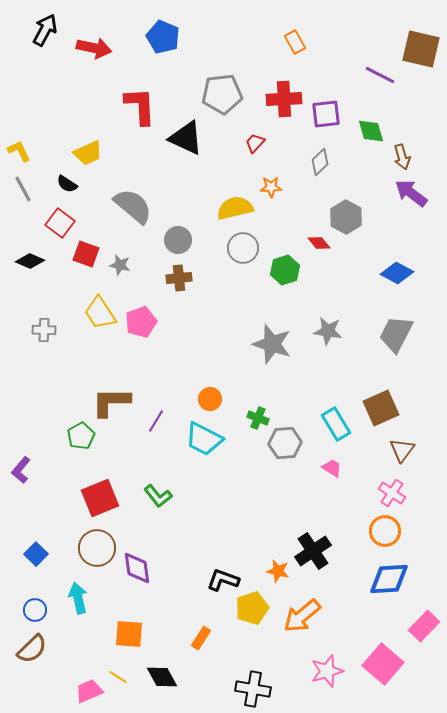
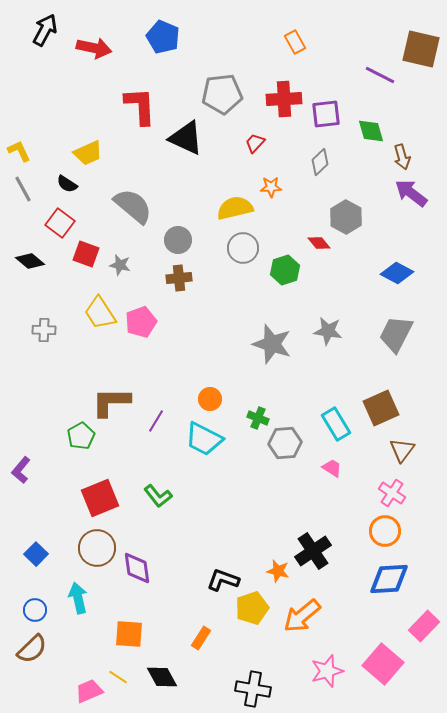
black diamond at (30, 261): rotated 16 degrees clockwise
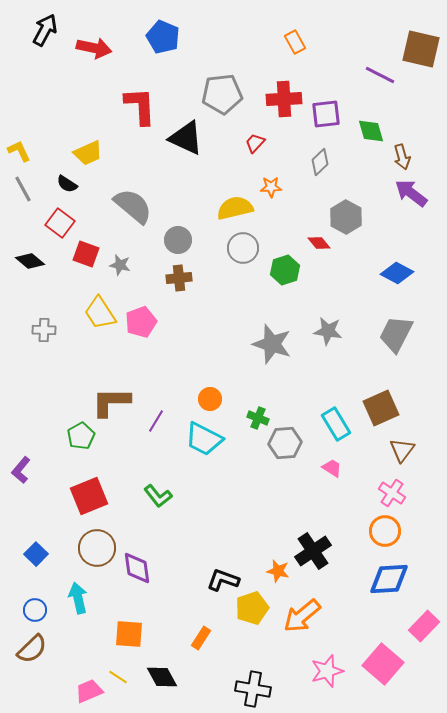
red square at (100, 498): moved 11 px left, 2 px up
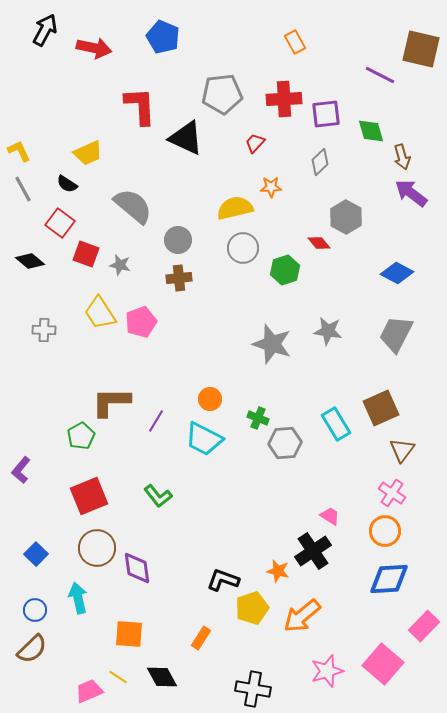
pink trapezoid at (332, 468): moved 2 px left, 48 px down
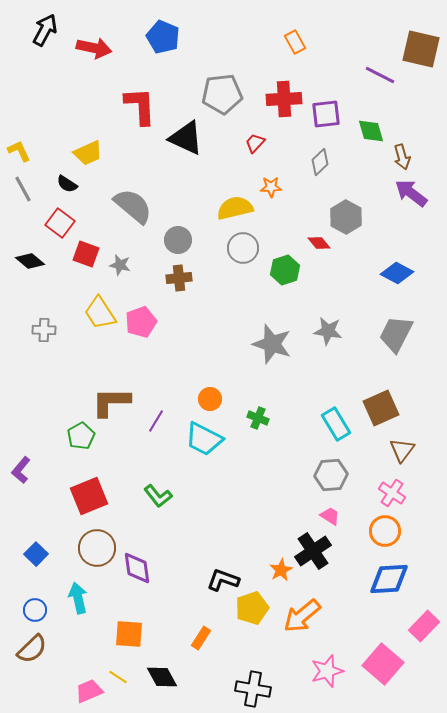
gray hexagon at (285, 443): moved 46 px right, 32 px down
orange star at (278, 571): moved 3 px right, 1 px up; rotated 30 degrees clockwise
